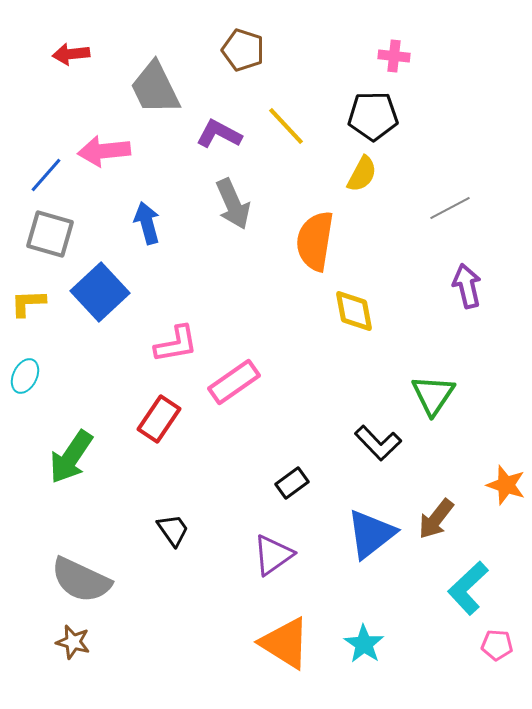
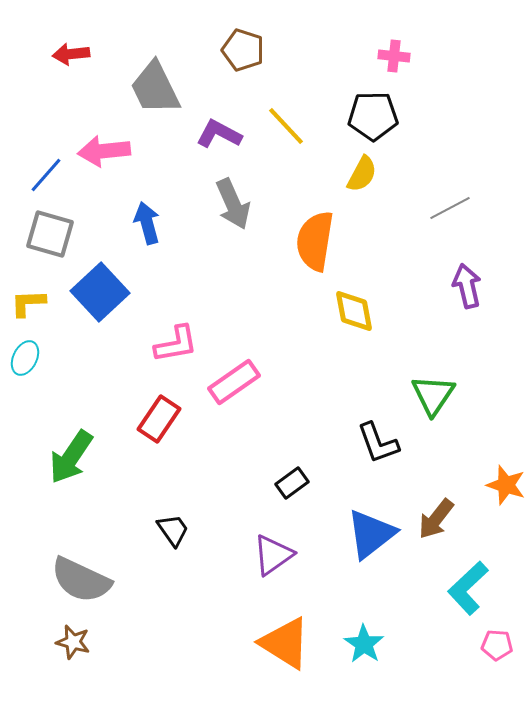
cyan ellipse: moved 18 px up
black L-shape: rotated 24 degrees clockwise
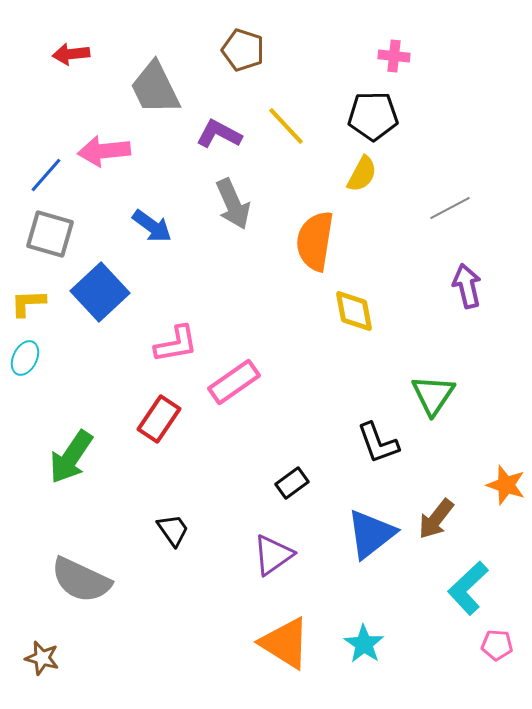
blue arrow: moved 5 px right, 3 px down; rotated 141 degrees clockwise
brown star: moved 31 px left, 16 px down
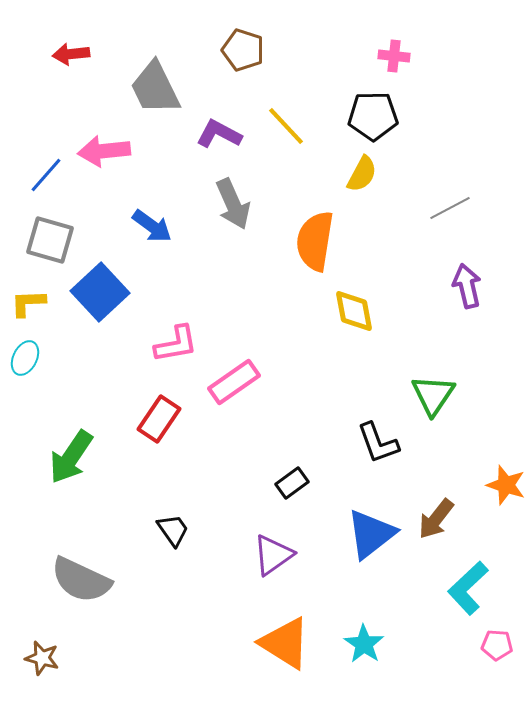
gray square: moved 6 px down
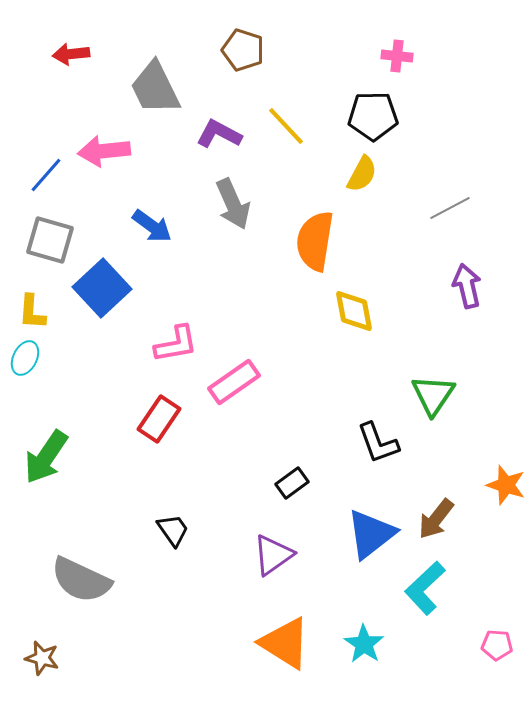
pink cross: moved 3 px right
blue square: moved 2 px right, 4 px up
yellow L-shape: moved 4 px right, 9 px down; rotated 84 degrees counterclockwise
green arrow: moved 25 px left
cyan L-shape: moved 43 px left
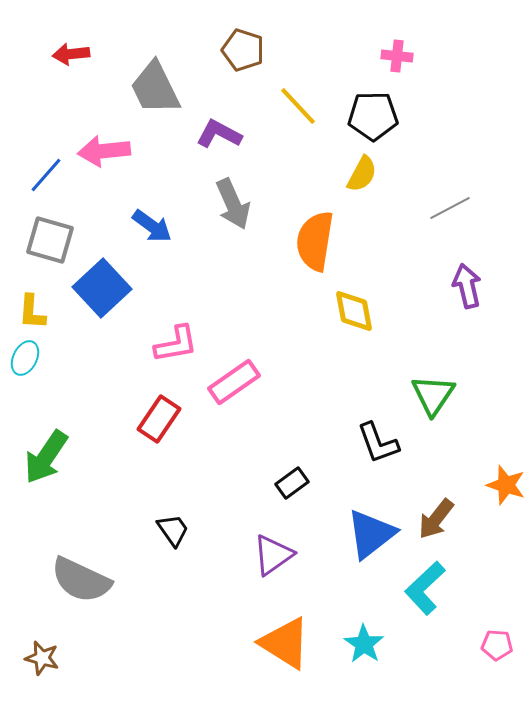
yellow line: moved 12 px right, 20 px up
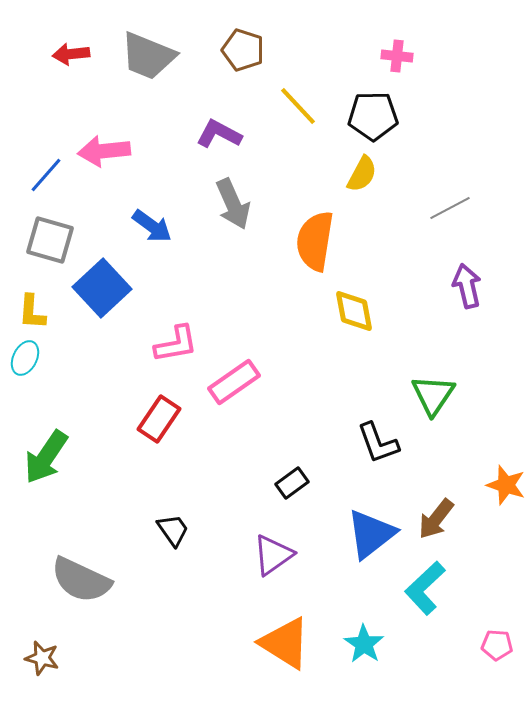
gray trapezoid: moved 7 px left, 32 px up; rotated 42 degrees counterclockwise
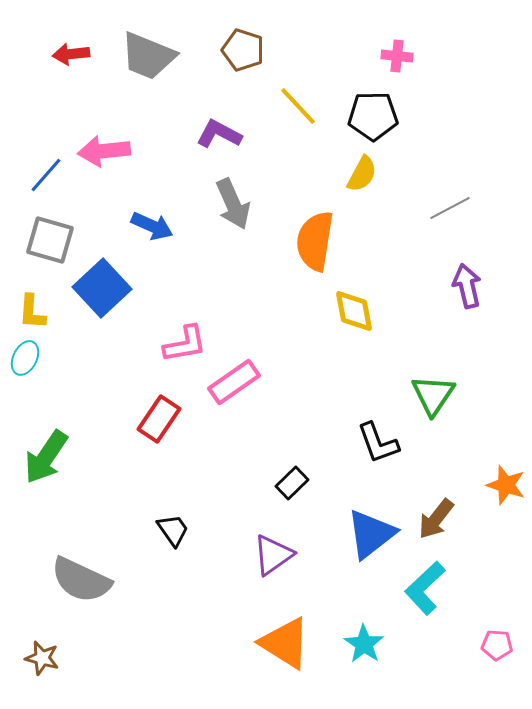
blue arrow: rotated 12 degrees counterclockwise
pink L-shape: moved 9 px right
black rectangle: rotated 8 degrees counterclockwise
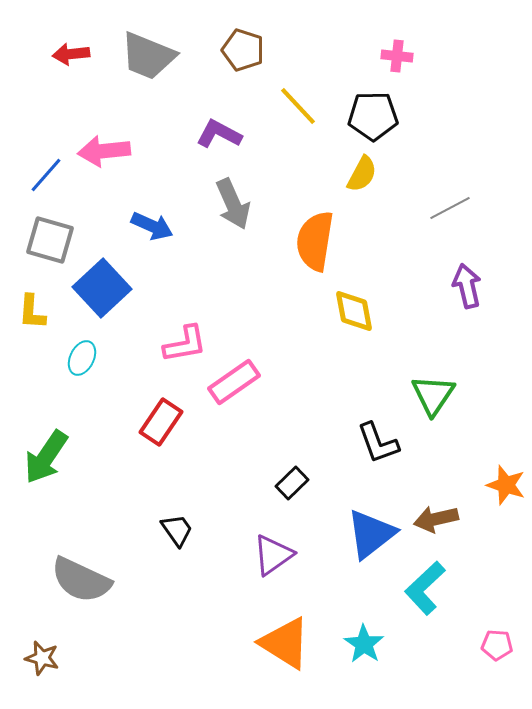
cyan ellipse: moved 57 px right
red rectangle: moved 2 px right, 3 px down
brown arrow: rotated 39 degrees clockwise
black trapezoid: moved 4 px right
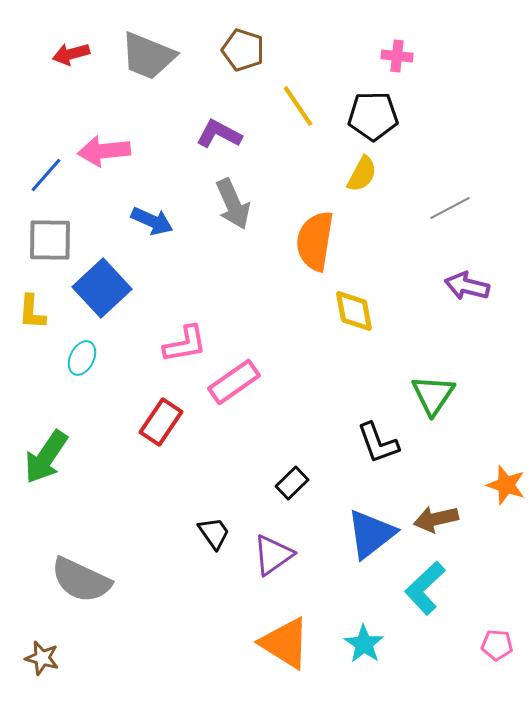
red arrow: rotated 9 degrees counterclockwise
yellow line: rotated 9 degrees clockwise
blue arrow: moved 5 px up
gray square: rotated 15 degrees counterclockwise
purple arrow: rotated 63 degrees counterclockwise
black trapezoid: moved 37 px right, 3 px down
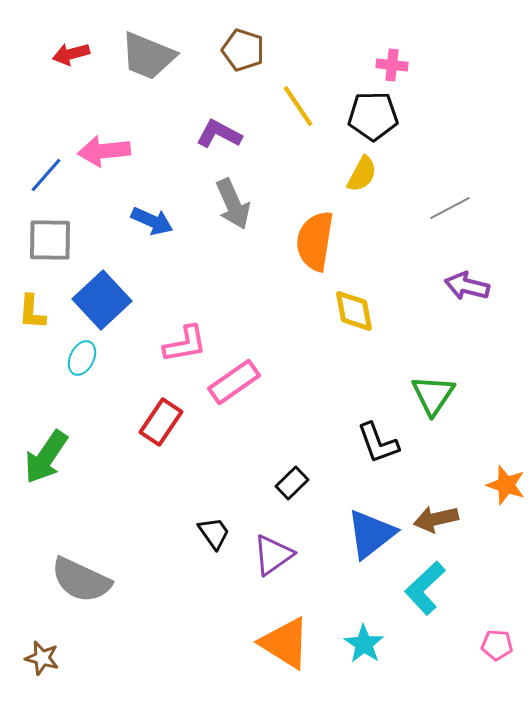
pink cross: moved 5 px left, 9 px down
blue square: moved 12 px down
